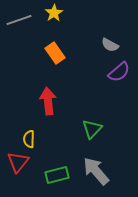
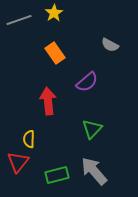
purple semicircle: moved 32 px left, 10 px down
gray arrow: moved 2 px left
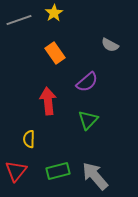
green triangle: moved 4 px left, 9 px up
red triangle: moved 2 px left, 9 px down
gray arrow: moved 1 px right, 5 px down
green rectangle: moved 1 px right, 4 px up
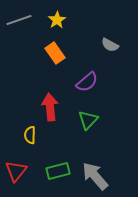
yellow star: moved 3 px right, 7 px down
red arrow: moved 2 px right, 6 px down
yellow semicircle: moved 1 px right, 4 px up
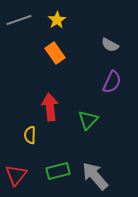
purple semicircle: moved 25 px right; rotated 25 degrees counterclockwise
red triangle: moved 4 px down
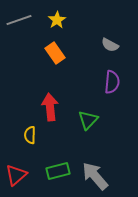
purple semicircle: rotated 20 degrees counterclockwise
red triangle: rotated 10 degrees clockwise
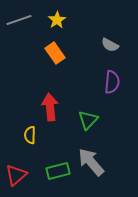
gray arrow: moved 4 px left, 14 px up
